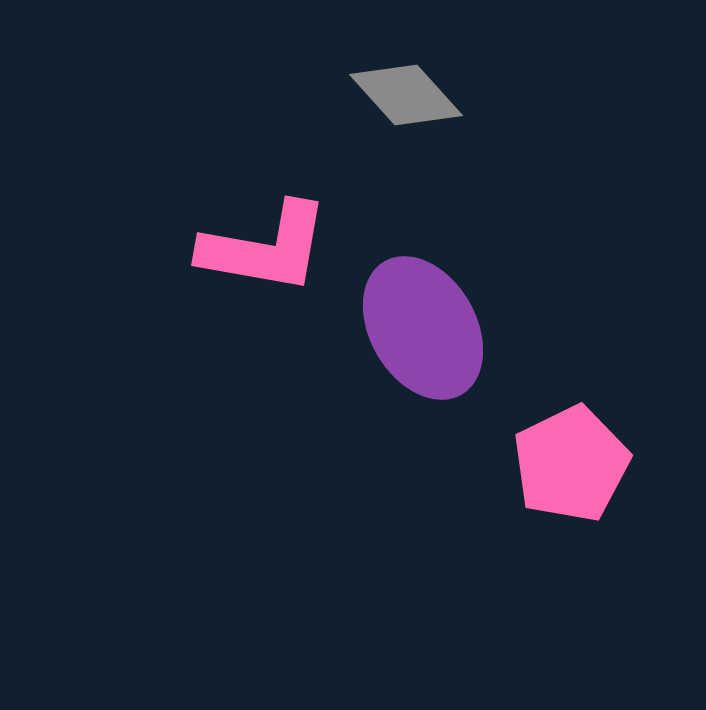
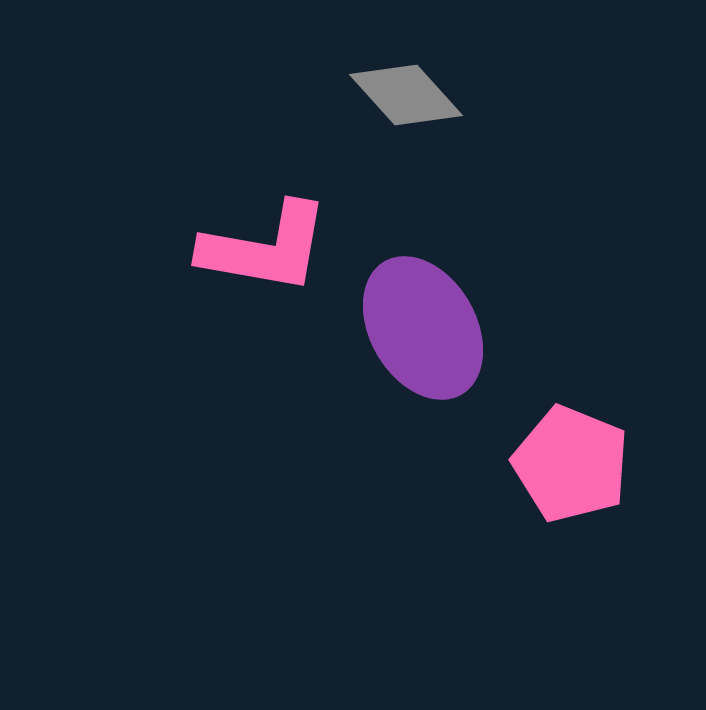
pink pentagon: rotated 24 degrees counterclockwise
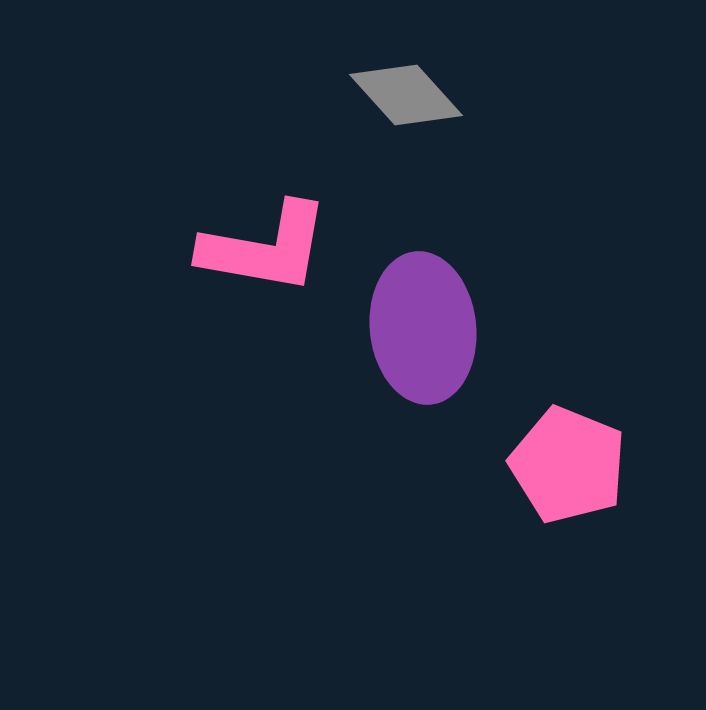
purple ellipse: rotated 24 degrees clockwise
pink pentagon: moved 3 px left, 1 px down
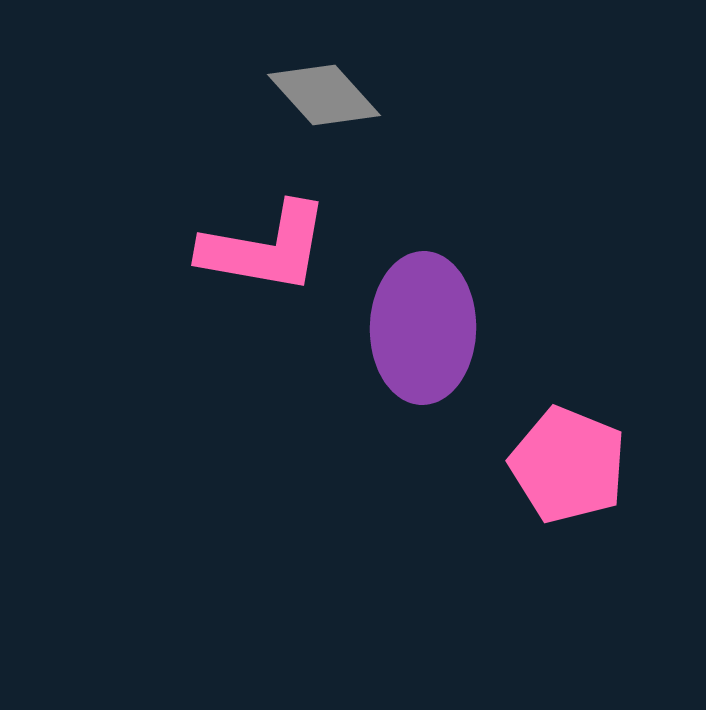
gray diamond: moved 82 px left
purple ellipse: rotated 7 degrees clockwise
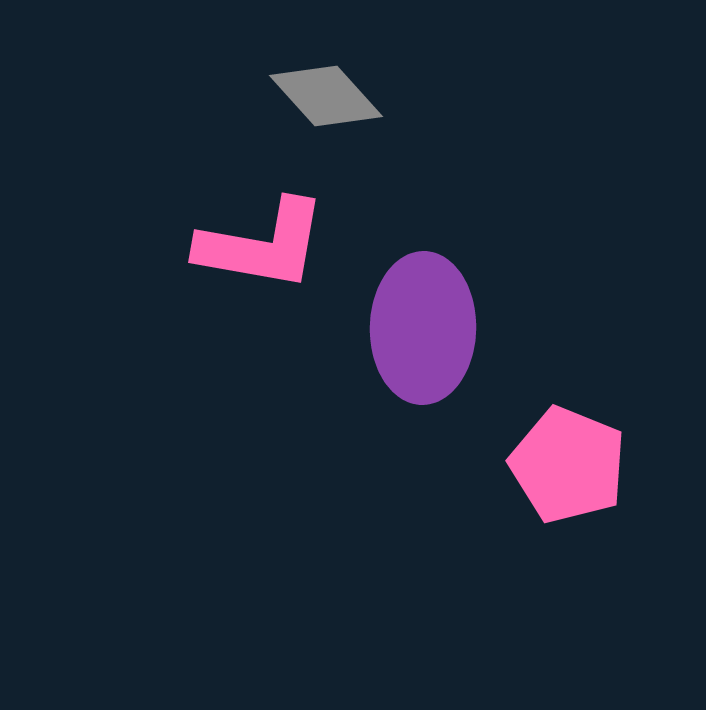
gray diamond: moved 2 px right, 1 px down
pink L-shape: moved 3 px left, 3 px up
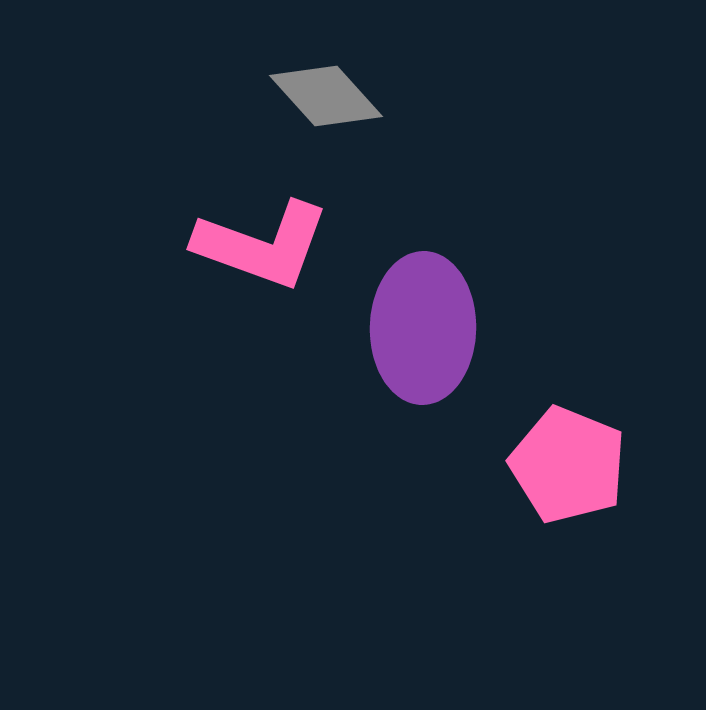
pink L-shape: rotated 10 degrees clockwise
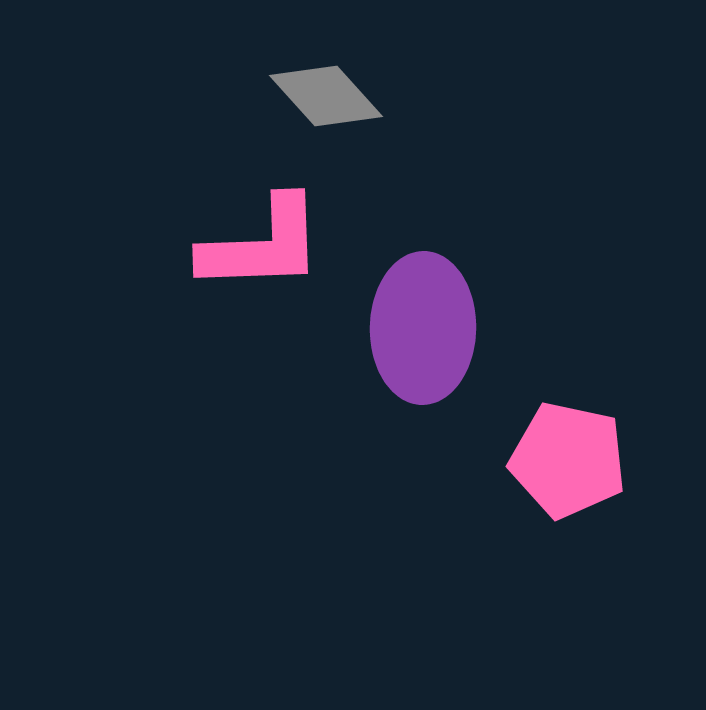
pink L-shape: rotated 22 degrees counterclockwise
pink pentagon: moved 5 px up; rotated 10 degrees counterclockwise
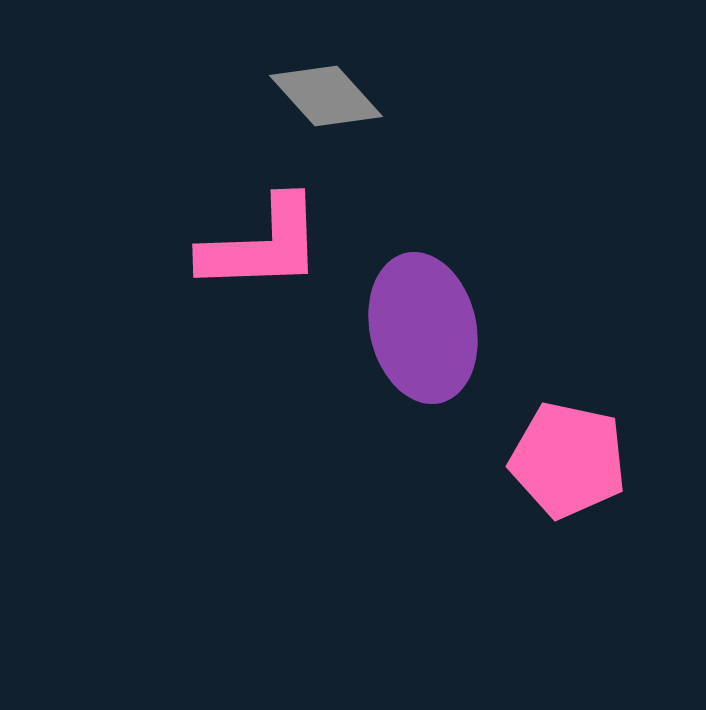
purple ellipse: rotated 14 degrees counterclockwise
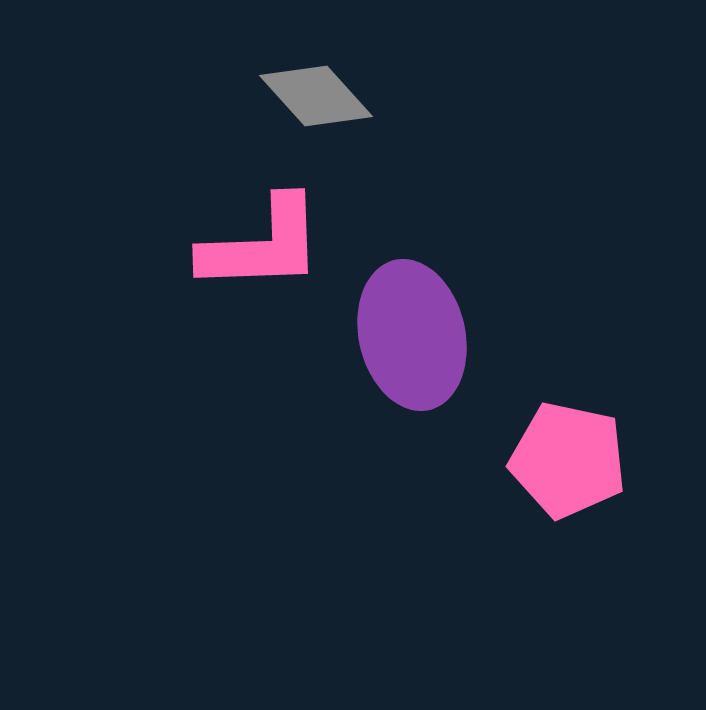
gray diamond: moved 10 px left
purple ellipse: moved 11 px left, 7 px down
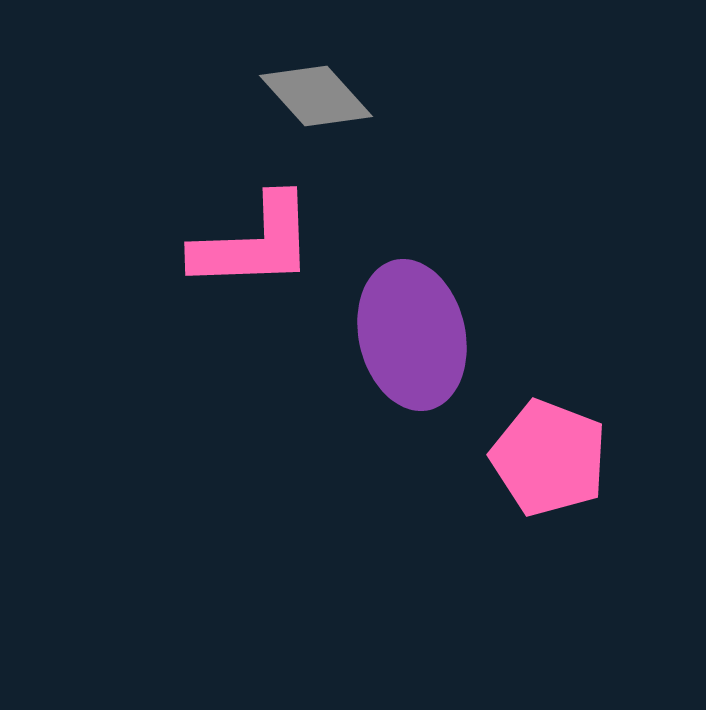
pink L-shape: moved 8 px left, 2 px up
pink pentagon: moved 19 px left, 2 px up; rotated 9 degrees clockwise
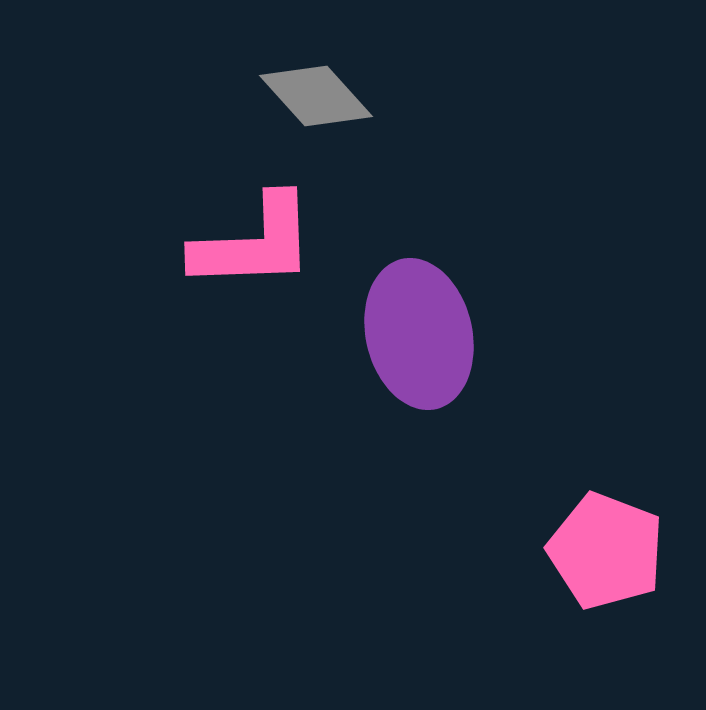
purple ellipse: moved 7 px right, 1 px up
pink pentagon: moved 57 px right, 93 px down
